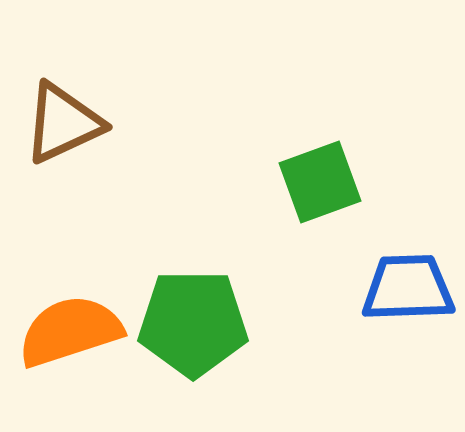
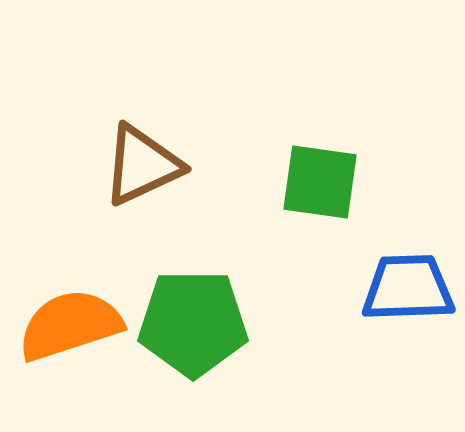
brown triangle: moved 79 px right, 42 px down
green square: rotated 28 degrees clockwise
orange semicircle: moved 6 px up
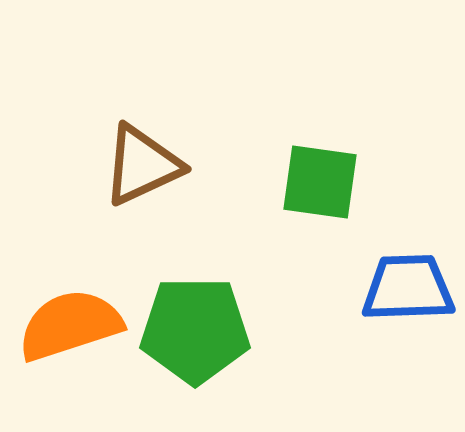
green pentagon: moved 2 px right, 7 px down
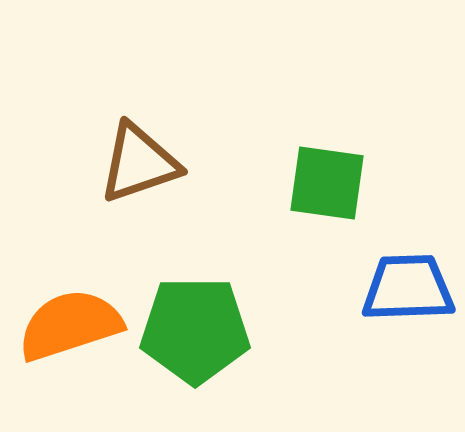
brown triangle: moved 3 px left, 2 px up; rotated 6 degrees clockwise
green square: moved 7 px right, 1 px down
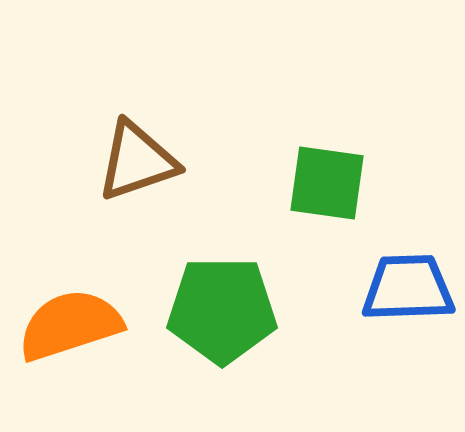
brown triangle: moved 2 px left, 2 px up
green pentagon: moved 27 px right, 20 px up
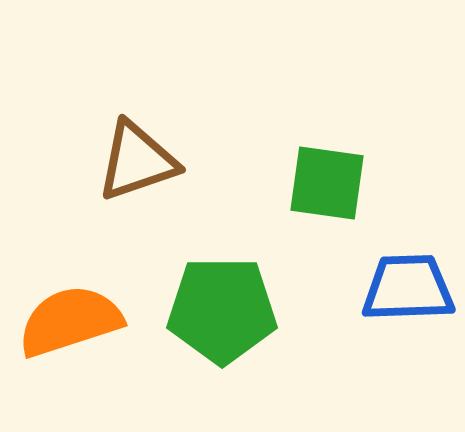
orange semicircle: moved 4 px up
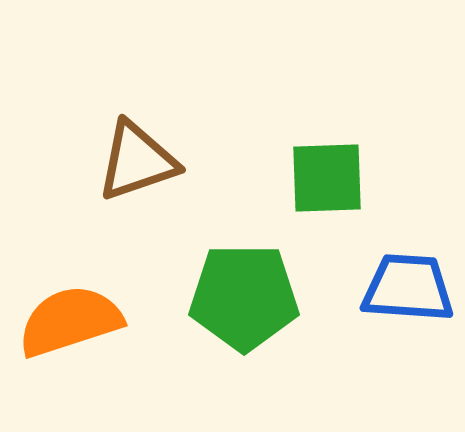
green square: moved 5 px up; rotated 10 degrees counterclockwise
blue trapezoid: rotated 6 degrees clockwise
green pentagon: moved 22 px right, 13 px up
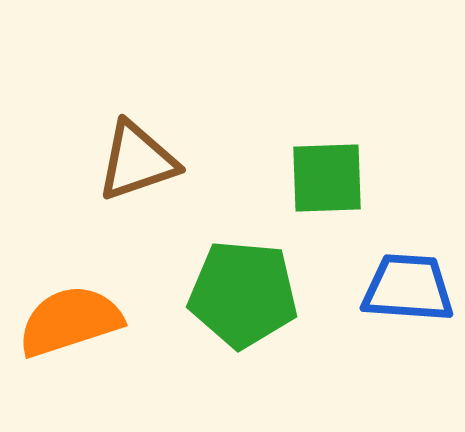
green pentagon: moved 1 px left, 3 px up; rotated 5 degrees clockwise
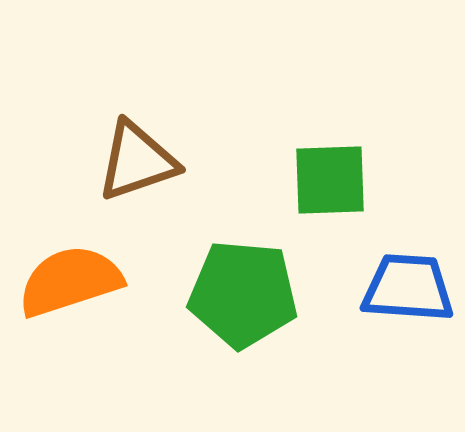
green square: moved 3 px right, 2 px down
orange semicircle: moved 40 px up
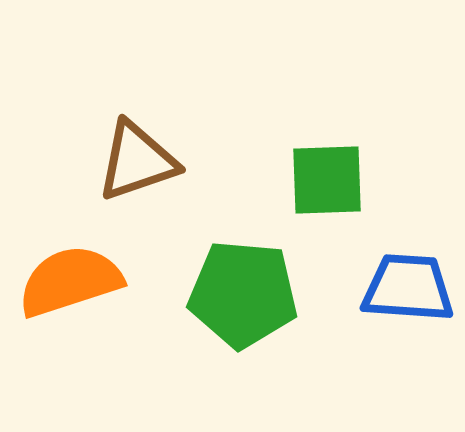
green square: moved 3 px left
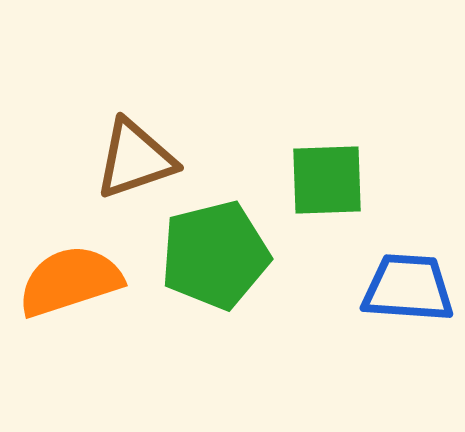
brown triangle: moved 2 px left, 2 px up
green pentagon: moved 28 px left, 39 px up; rotated 19 degrees counterclockwise
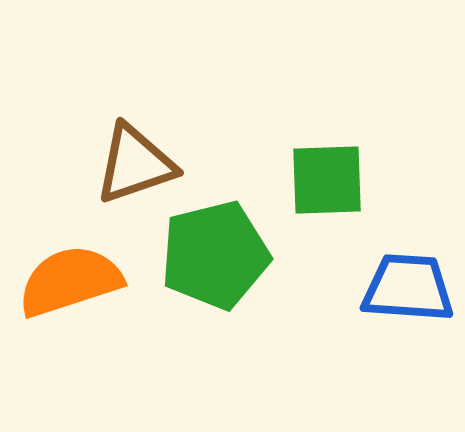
brown triangle: moved 5 px down
